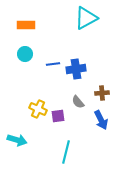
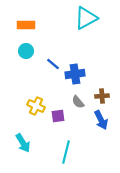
cyan circle: moved 1 px right, 3 px up
blue line: rotated 48 degrees clockwise
blue cross: moved 1 px left, 5 px down
brown cross: moved 3 px down
yellow cross: moved 2 px left, 3 px up
cyan arrow: moved 6 px right, 3 px down; rotated 42 degrees clockwise
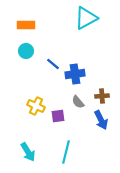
cyan arrow: moved 5 px right, 9 px down
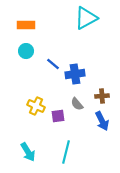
gray semicircle: moved 1 px left, 2 px down
blue arrow: moved 1 px right, 1 px down
